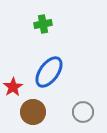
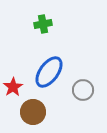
gray circle: moved 22 px up
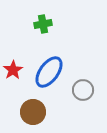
red star: moved 17 px up
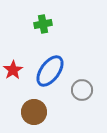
blue ellipse: moved 1 px right, 1 px up
gray circle: moved 1 px left
brown circle: moved 1 px right
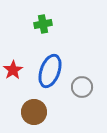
blue ellipse: rotated 16 degrees counterclockwise
gray circle: moved 3 px up
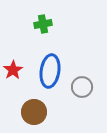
blue ellipse: rotated 12 degrees counterclockwise
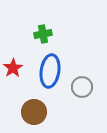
green cross: moved 10 px down
red star: moved 2 px up
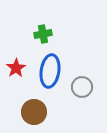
red star: moved 3 px right
